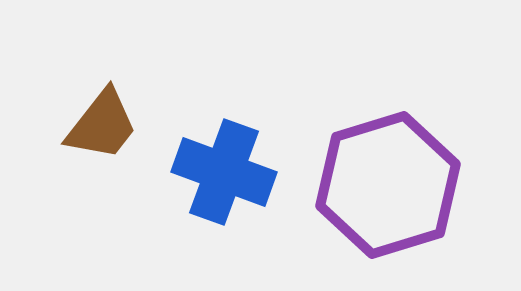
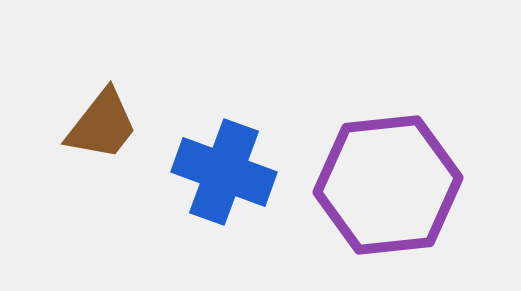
purple hexagon: rotated 11 degrees clockwise
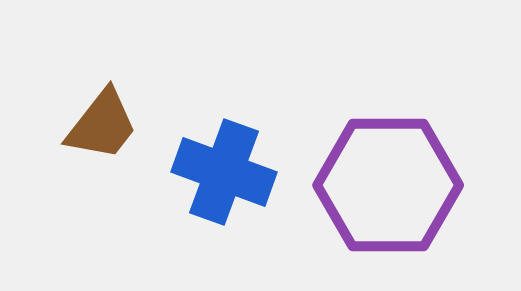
purple hexagon: rotated 6 degrees clockwise
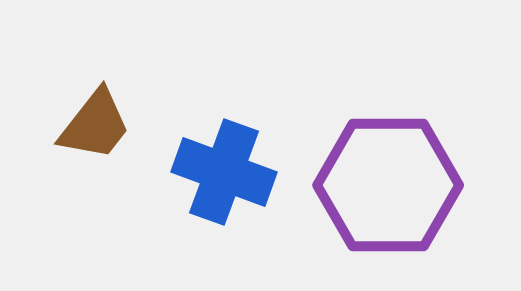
brown trapezoid: moved 7 px left
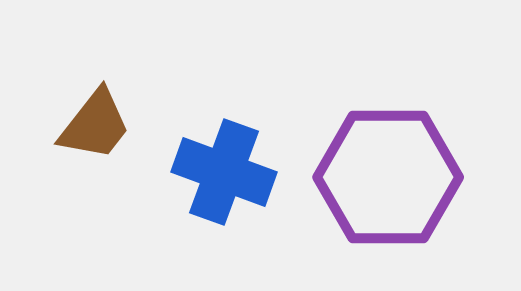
purple hexagon: moved 8 px up
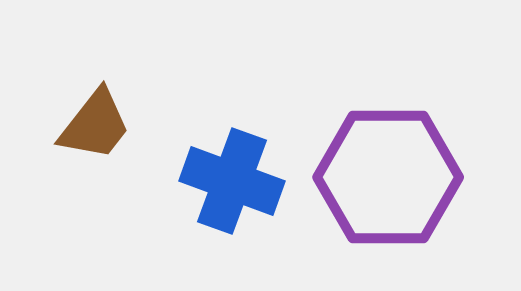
blue cross: moved 8 px right, 9 px down
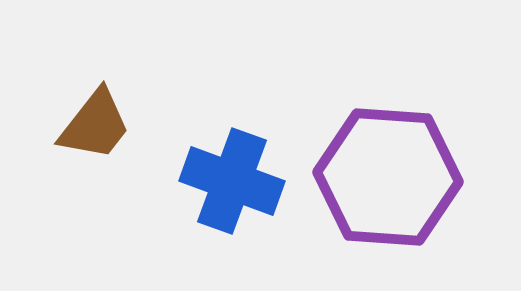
purple hexagon: rotated 4 degrees clockwise
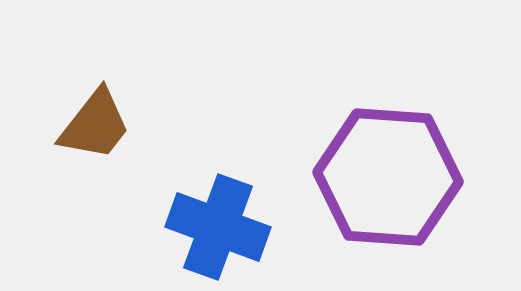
blue cross: moved 14 px left, 46 px down
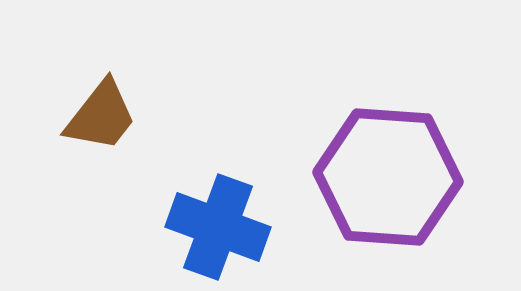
brown trapezoid: moved 6 px right, 9 px up
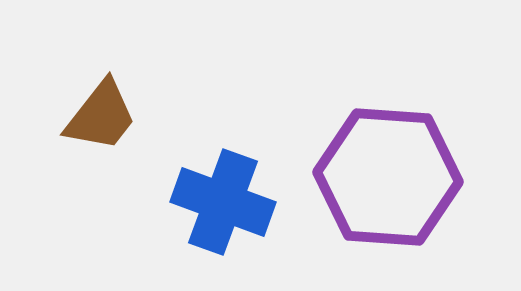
blue cross: moved 5 px right, 25 px up
